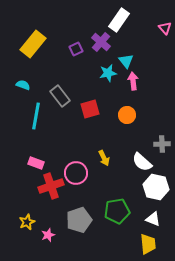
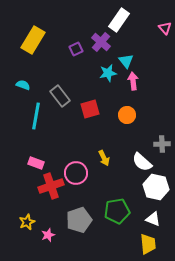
yellow rectangle: moved 4 px up; rotated 8 degrees counterclockwise
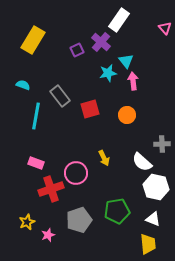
purple square: moved 1 px right, 1 px down
red cross: moved 3 px down
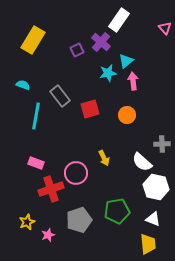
cyan triangle: rotated 28 degrees clockwise
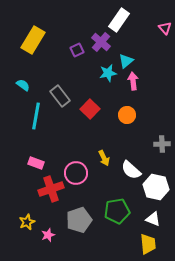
cyan semicircle: rotated 16 degrees clockwise
red square: rotated 30 degrees counterclockwise
white semicircle: moved 11 px left, 8 px down
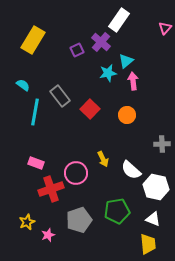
pink triangle: rotated 24 degrees clockwise
cyan line: moved 1 px left, 4 px up
yellow arrow: moved 1 px left, 1 px down
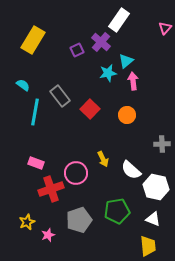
yellow trapezoid: moved 2 px down
